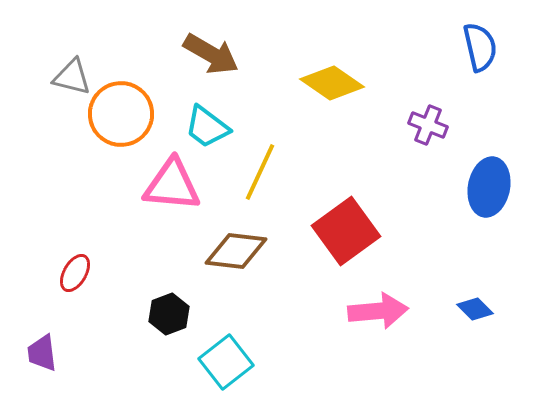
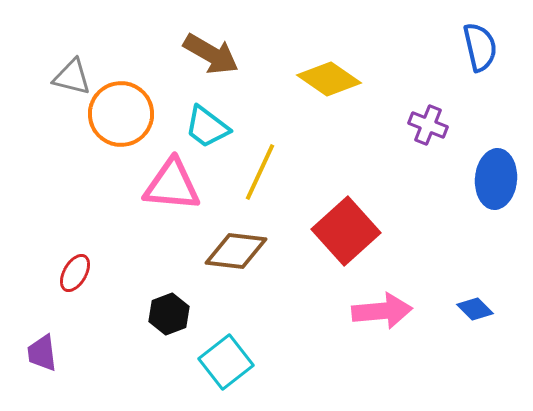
yellow diamond: moved 3 px left, 4 px up
blue ellipse: moved 7 px right, 8 px up; rotated 6 degrees counterclockwise
red square: rotated 6 degrees counterclockwise
pink arrow: moved 4 px right
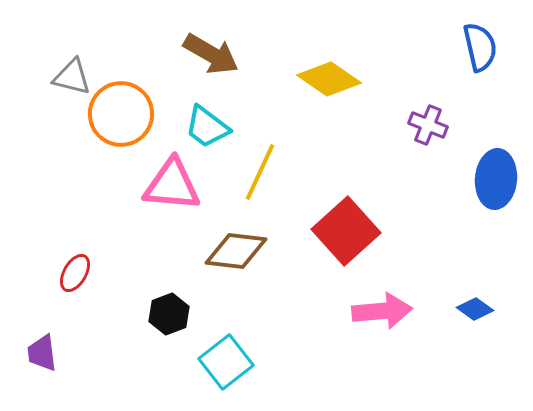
blue diamond: rotated 9 degrees counterclockwise
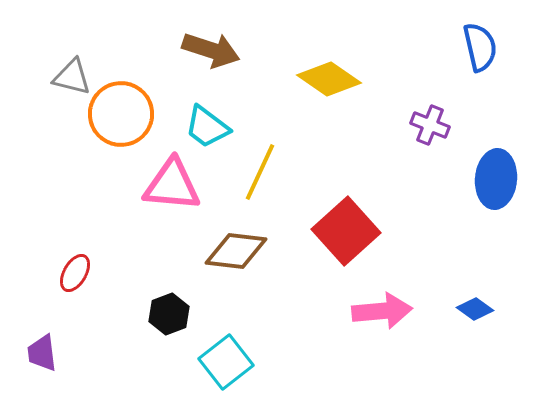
brown arrow: moved 4 px up; rotated 12 degrees counterclockwise
purple cross: moved 2 px right
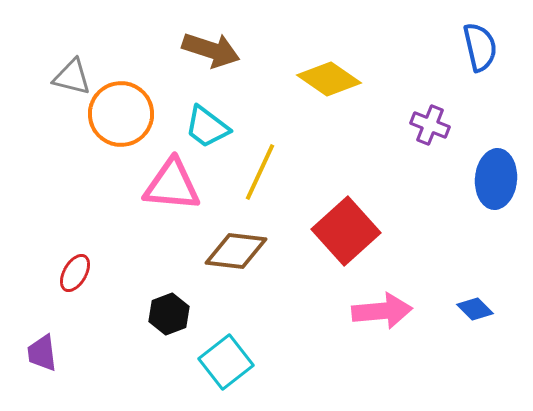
blue diamond: rotated 9 degrees clockwise
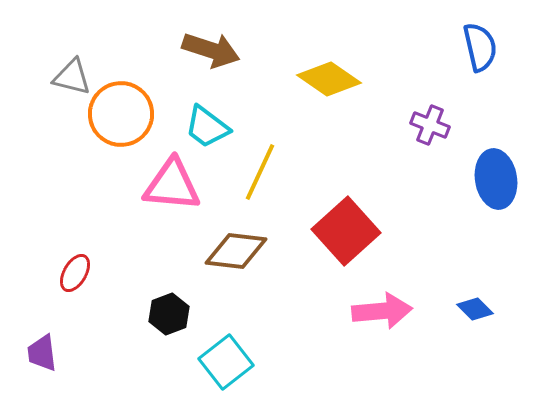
blue ellipse: rotated 14 degrees counterclockwise
